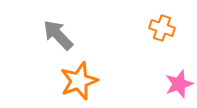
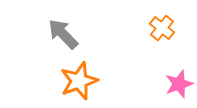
orange cross: rotated 20 degrees clockwise
gray arrow: moved 5 px right, 1 px up
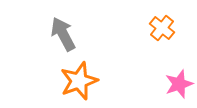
gray arrow: rotated 16 degrees clockwise
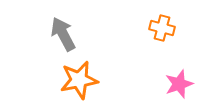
orange cross: rotated 25 degrees counterclockwise
orange star: moved 1 px up; rotated 9 degrees clockwise
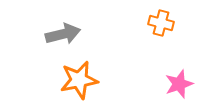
orange cross: moved 1 px left, 5 px up
gray arrow: rotated 104 degrees clockwise
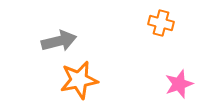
gray arrow: moved 4 px left, 7 px down
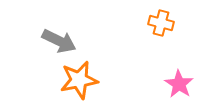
gray arrow: rotated 40 degrees clockwise
pink star: rotated 20 degrees counterclockwise
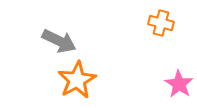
orange star: moved 2 px left; rotated 18 degrees counterclockwise
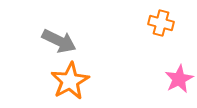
orange star: moved 7 px left, 1 px down
pink star: moved 5 px up; rotated 12 degrees clockwise
